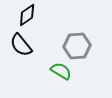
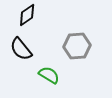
black semicircle: moved 4 px down
green semicircle: moved 12 px left, 4 px down
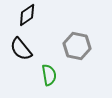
gray hexagon: rotated 16 degrees clockwise
green semicircle: rotated 50 degrees clockwise
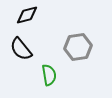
black diamond: rotated 20 degrees clockwise
gray hexagon: moved 1 px right, 1 px down; rotated 20 degrees counterclockwise
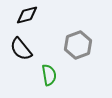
gray hexagon: moved 2 px up; rotated 12 degrees counterclockwise
